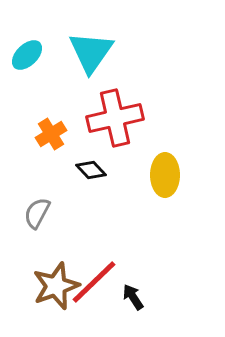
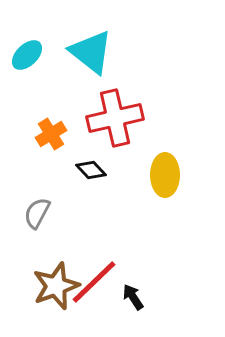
cyan triangle: rotated 27 degrees counterclockwise
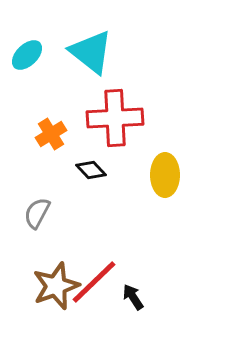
red cross: rotated 10 degrees clockwise
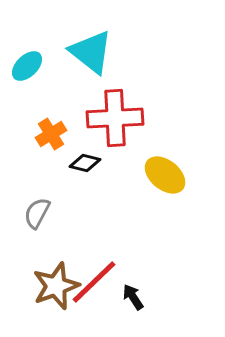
cyan ellipse: moved 11 px down
black diamond: moved 6 px left, 7 px up; rotated 32 degrees counterclockwise
yellow ellipse: rotated 51 degrees counterclockwise
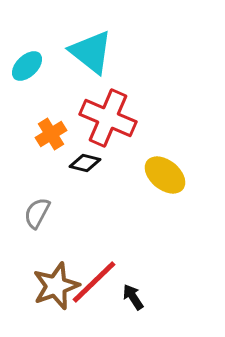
red cross: moved 7 px left; rotated 26 degrees clockwise
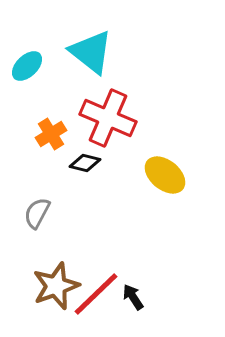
red line: moved 2 px right, 12 px down
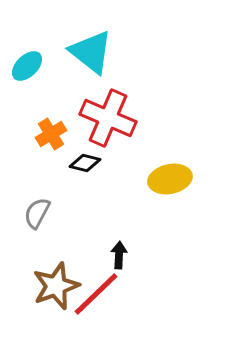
yellow ellipse: moved 5 px right, 4 px down; rotated 51 degrees counterclockwise
black arrow: moved 14 px left, 42 px up; rotated 36 degrees clockwise
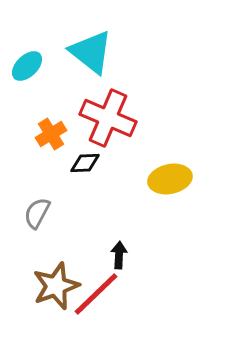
black diamond: rotated 16 degrees counterclockwise
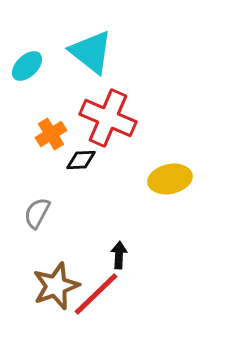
black diamond: moved 4 px left, 3 px up
